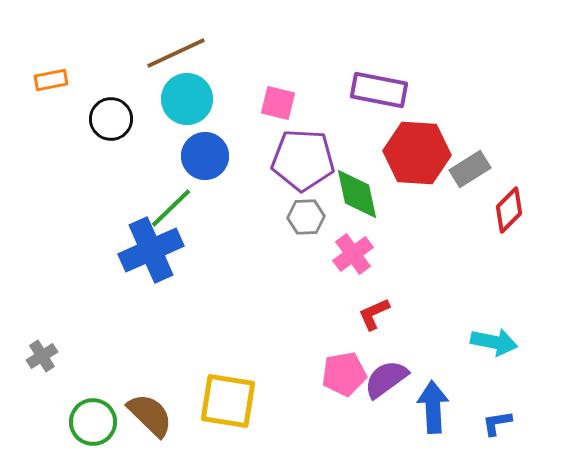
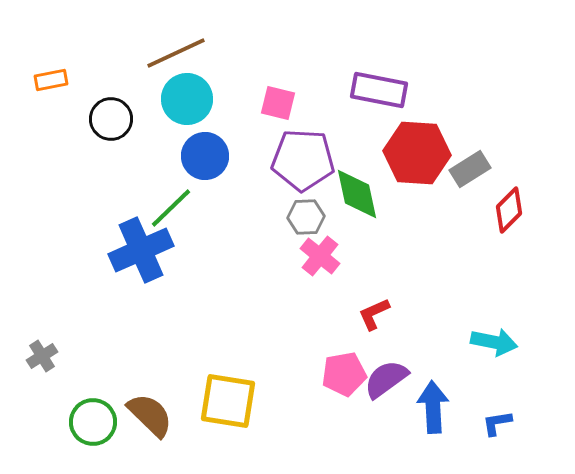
blue cross: moved 10 px left
pink cross: moved 33 px left, 2 px down; rotated 15 degrees counterclockwise
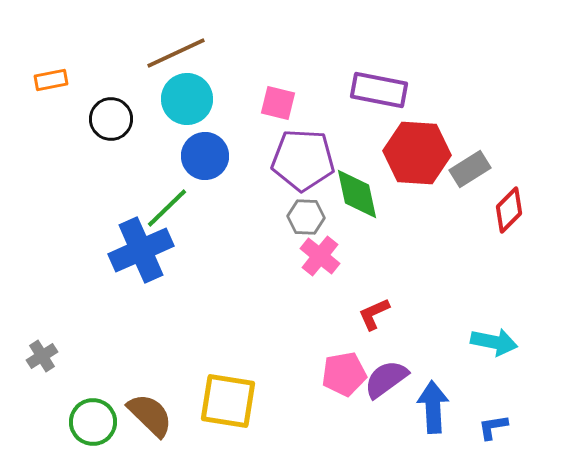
green line: moved 4 px left
gray hexagon: rotated 6 degrees clockwise
blue L-shape: moved 4 px left, 4 px down
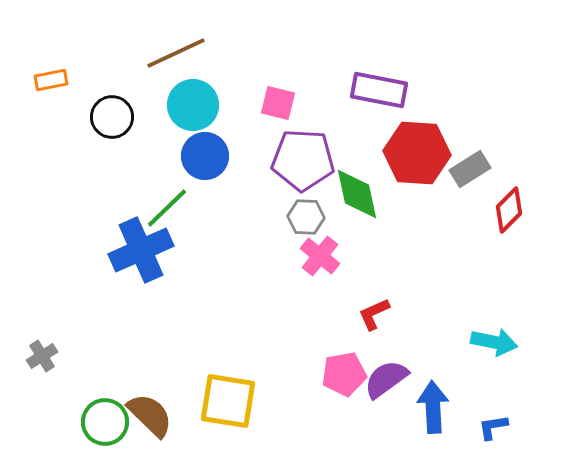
cyan circle: moved 6 px right, 6 px down
black circle: moved 1 px right, 2 px up
green circle: moved 12 px right
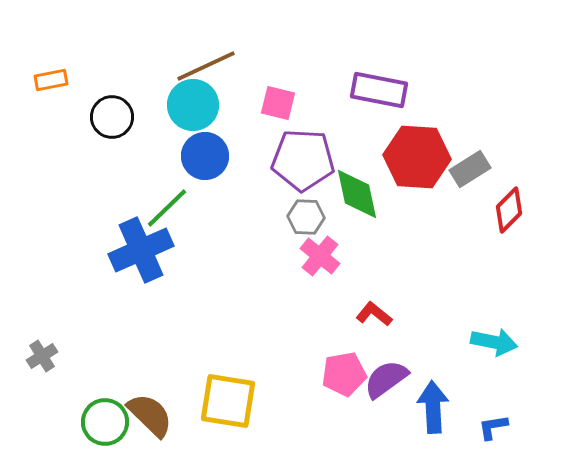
brown line: moved 30 px right, 13 px down
red hexagon: moved 4 px down
red L-shape: rotated 63 degrees clockwise
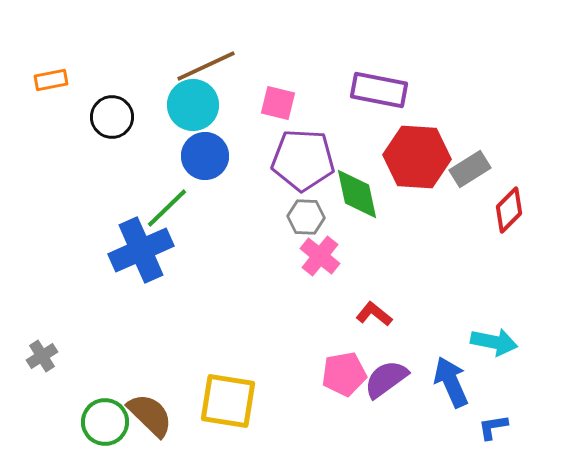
blue arrow: moved 18 px right, 25 px up; rotated 21 degrees counterclockwise
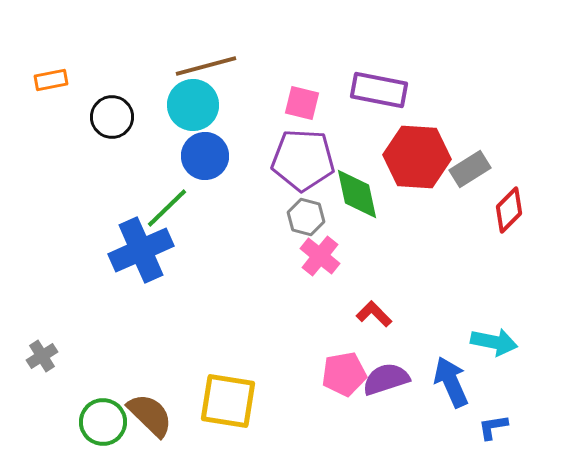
brown line: rotated 10 degrees clockwise
pink square: moved 24 px right
gray hexagon: rotated 12 degrees clockwise
red L-shape: rotated 6 degrees clockwise
purple semicircle: rotated 18 degrees clockwise
green circle: moved 2 px left
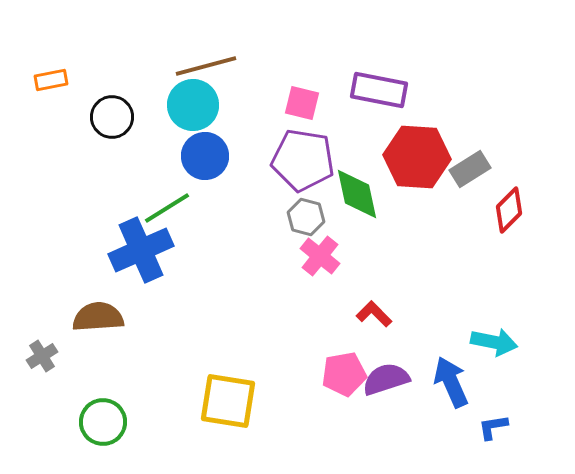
purple pentagon: rotated 6 degrees clockwise
green line: rotated 12 degrees clockwise
brown semicircle: moved 52 px left, 98 px up; rotated 48 degrees counterclockwise
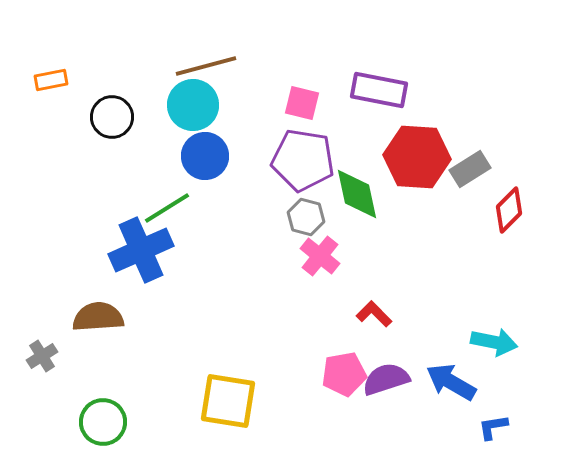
blue arrow: rotated 36 degrees counterclockwise
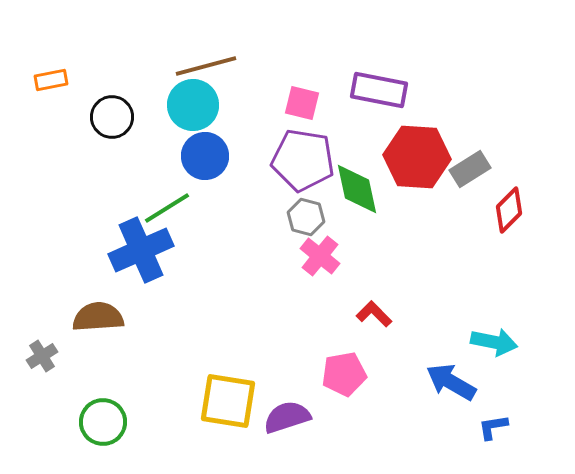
green diamond: moved 5 px up
purple semicircle: moved 99 px left, 38 px down
